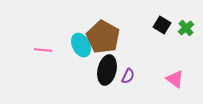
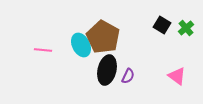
pink triangle: moved 2 px right, 3 px up
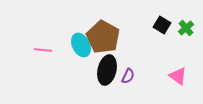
pink triangle: moved 1 px right
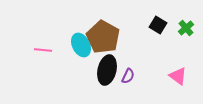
black square: moved 4 px left
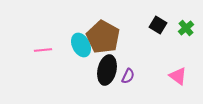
pink line: rotated 12 degrees counterclockwise
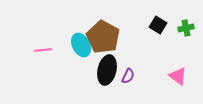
green cross: rotated 28 degrees clockwise
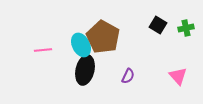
black ellipse: moved 22 px left
pink triangle: rotated 12 degrees clockwise
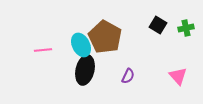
brown pentagon: moved 2 px right
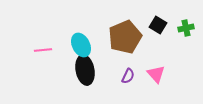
brown pentagon: moved 20 px right; rotated 20 degrees clockwise
black ellipse: rotated 24 degrees counterclockwise
pink triangle: moved 22 px left, 2 px up
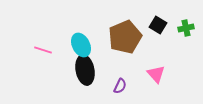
pink line: rotated 24 degrees clockwise
purple semicircle: moved 8 px left, 10 px down
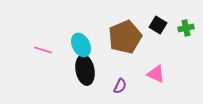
pink triangle: rotated 24 degrees counterclockwise
